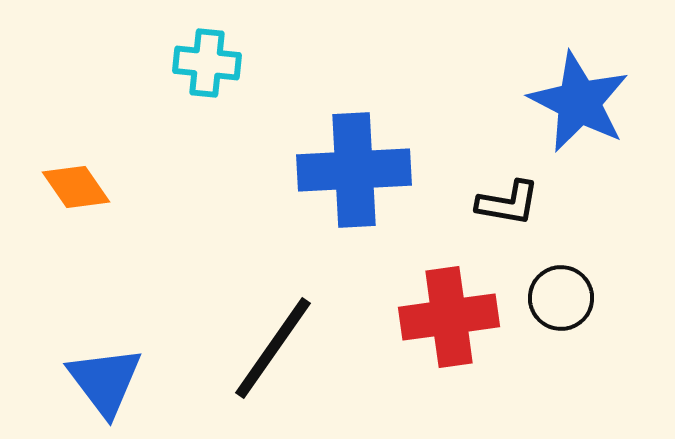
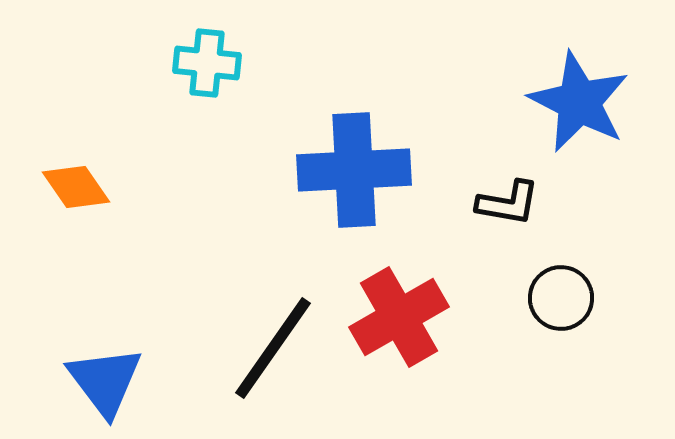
red cross: moved 50 px left; rotated 22 degrees counterclockwise
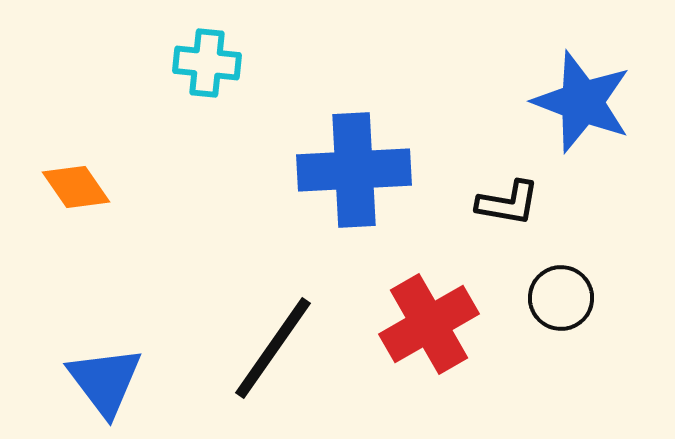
blue star: moved 3 px right; rotated 6 degrees counterclockwise
red cross: moved 30 px right, 7 px down
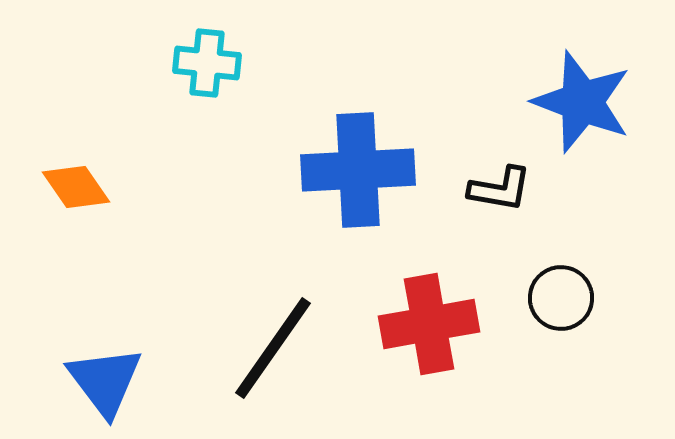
blue cross: moved 4 px right
black L-shape: moved 8 px left, 14 px up
red cross: rotated 20 degrees clockwise
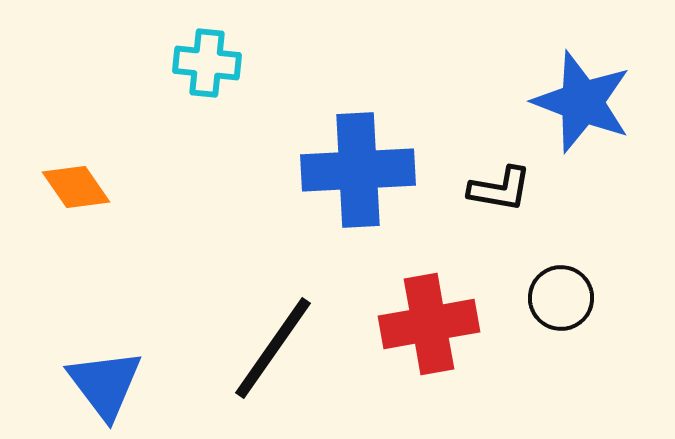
blue triangle: moved 3 px down
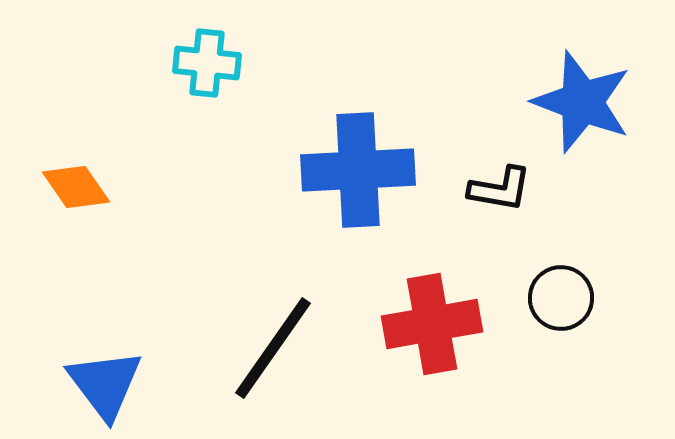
red cross: moved 3 px right
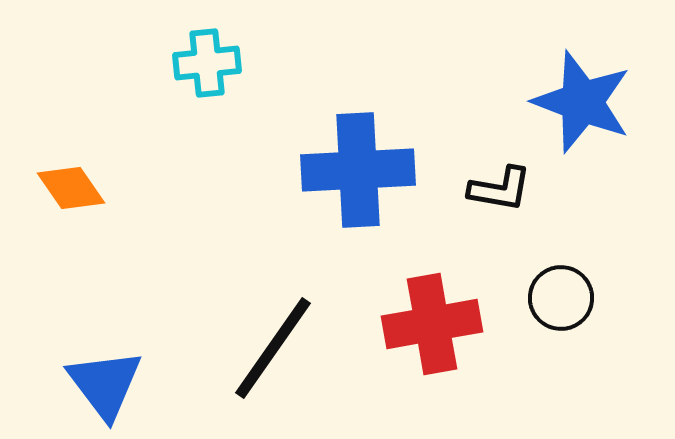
cyan cross: rotated 12 degrees counterclockwise
orange diamond: moved 5 px left, 1 px down
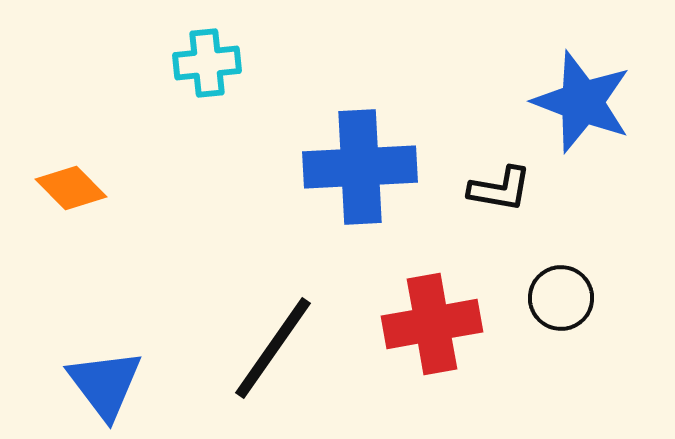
blue cross: moved 2 px right, 3 px up
orange diamond: rotated 10 degrees counterclockwise
